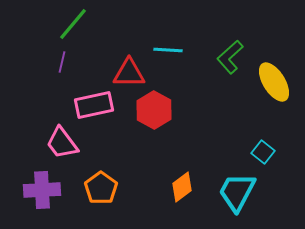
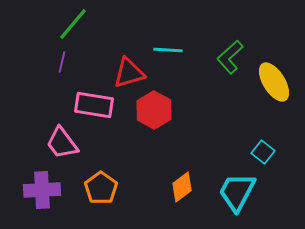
red triangle: rotated 16 degrees counterclockwise
pink rectangle: rotated 21 degrees clockwise
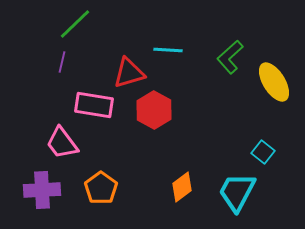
green line: moved 2 px right; rotated 6 degrees clockwise
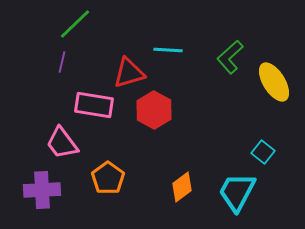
orange pentagon: moved 7 px right, 10 px up
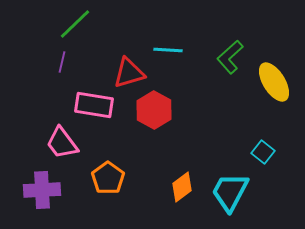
cyan trapezoid: moved 7 px left
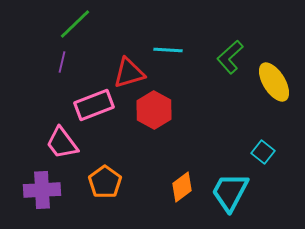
pink rectangle: rotated 30 degrees counterclockwise
orange pentagon: moved 3 px left, 4 px down
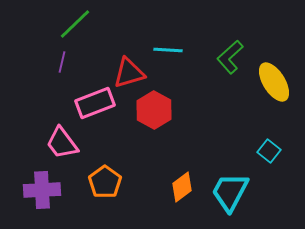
pink rectangle: moved 1 px right, 2 px up
cyan square: moved 6 px right, 1 px up
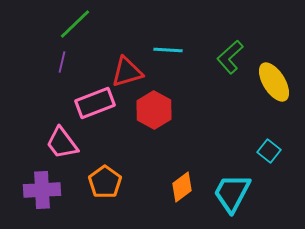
red triangle: moved 2 px left, 1 px up
cyan trapezoid: moved 2 px right, 1 px down
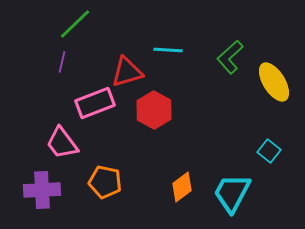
orange pentagon: rotated 24 degrees counterclockwise
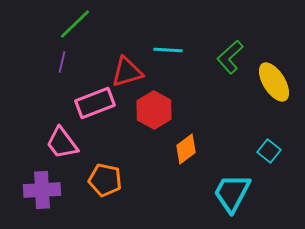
orange pentagon: moved 2 px up
orange diamond: moved 4 px right, 38 px up
